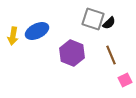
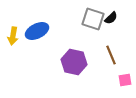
black semicircle: moved 2 px right, 5 px up
purple hexagon: moved 2 px right, 9 px down; rotated 10 degrees counterclockwise
pink square: rotated 16 degrees clockwise
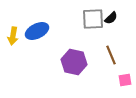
gray square: rotated 20 degrees counterclockwise
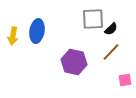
black semicircle: moved 11 px down
blue ellipse: rotated 55 degrees counterclockwise
brown line: moved 3 px up; rotated 66 degrees clockwise
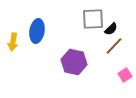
yellow arrow: moved 6 px down
brown line: moved 3 px right, 6 px up
pink square: moved 5 px up; rotated 24 degrees counterclockwise
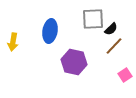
blue ellipse: moved 13 px right
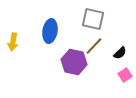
gray square: rotated 15 degrees clockwise
black semicircle: moved 9 px right, 24 px down
brown line: moved 20 px left
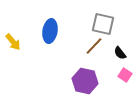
gray square: moved 10 px right, 5 px down
yellow arrow: rotated 48 degrees counterclockwise
black semicircle: rotated 96 degrees clockwise
purple hexagon: moved 11 px right, 19 px down
pink square: rotated 24 degrees counterclockwise
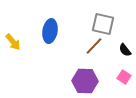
black semicircle: moved 5 px right, 3 px up
pink square: moved 1 px left, 2 px down
purple hexagon: rotated 10 degrees counterclockwise
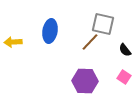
yellow arrow: rotated 126 degrees clockwise
brown line: moved 4 px left, 4 px up
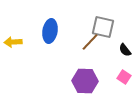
gray square: moved 3 px down
